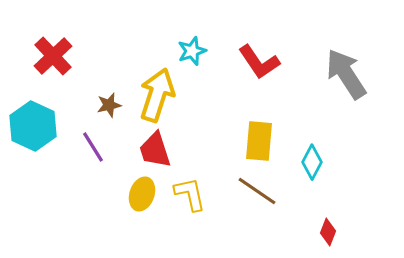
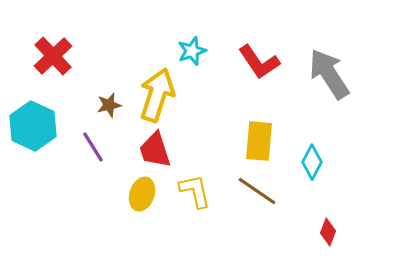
gray arrow: moved 17 px left
yellow L-shape: moved 5 px right, 3 px up
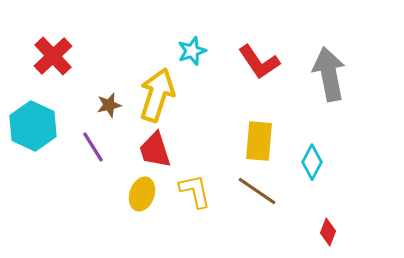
gray arrow: rotated 22 degrees clockwise
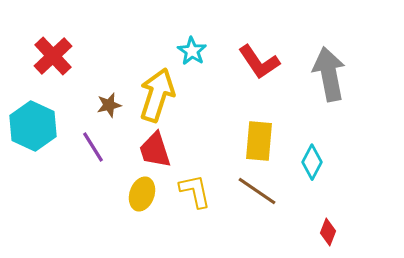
cyan star: rotated 20 degrees counterclockwise
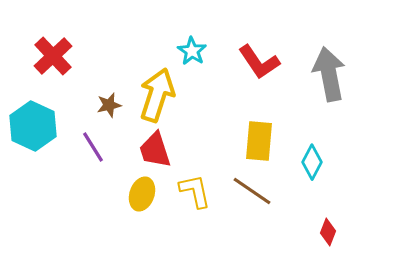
brown line: moved 5 px left
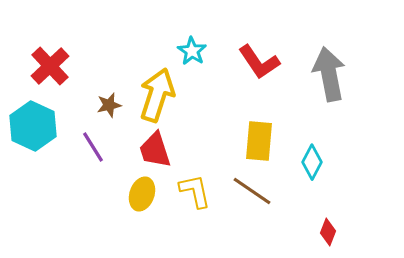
red cross: moved 3 px left, 10 px down
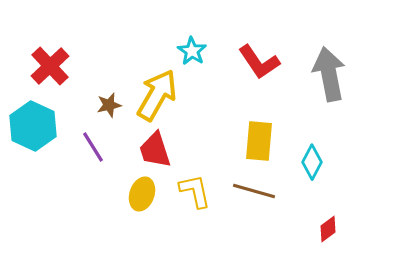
yellow arrow: rotated 12 degrees clockwise
brown line: moved 2 px right; rotated 18 degrees counterclockwise
red diamond: moved 3 px up; rotated 32 degrees clockwise
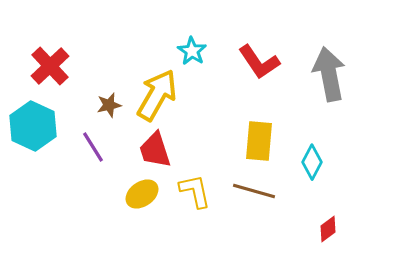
yellow ellipse: rotated 36 degrees clockwise
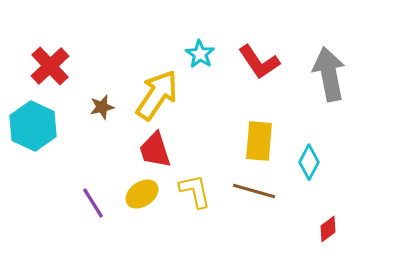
cyan star: moved 8 px right, 3 px down
yellow arrow: rotated 4 degrees clockwise
brown star: moved 7 px left, 2 px down
purple line: moved 56 px down
cyan diamond: moved 3 px left
